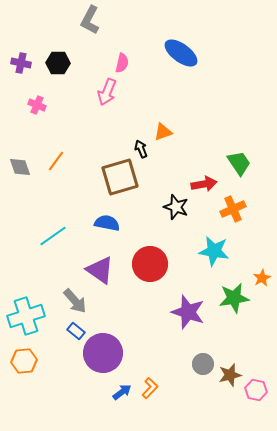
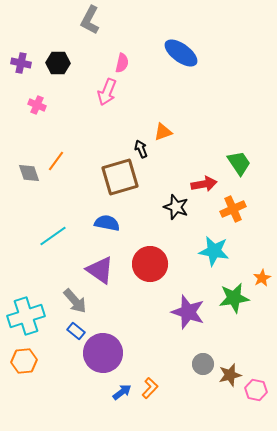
gray diamond: moved 9 px right, 6 px down
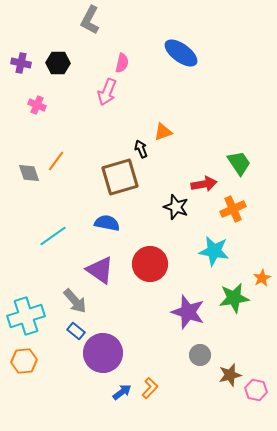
gray circle: moved 3 px left, 9 px up
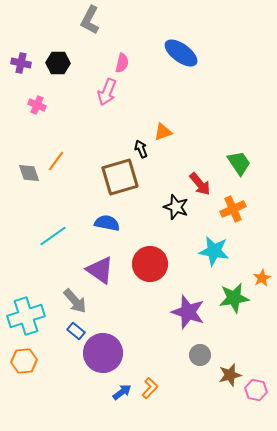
red arrow: moved 4 px left; rotated 60 degrees clockwise
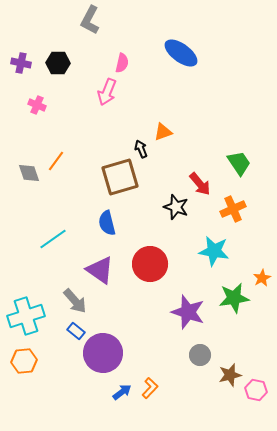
blue semicircle: rotated 115 degrees counterclockwise
cyan line: moved 3 px down
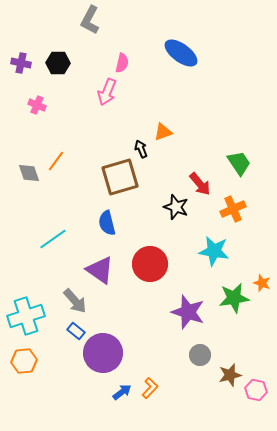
orange star: moved 5 px down; rotated 24 degrees counterclockwise
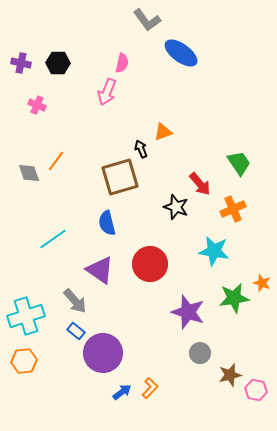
gray L-shape: moved 57 px right; rotated 64 degrees counterclockwise
gray circle: moved 2 px up
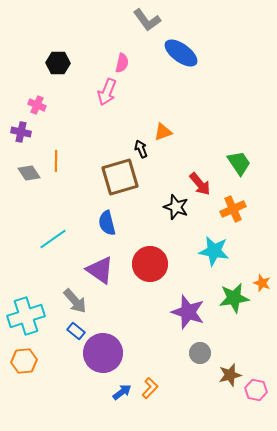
purple cross: moved 69 px down
orange line: rotated 35 degrees counterclockwise
gray diamond: rotated 15 degrees counterclockwise
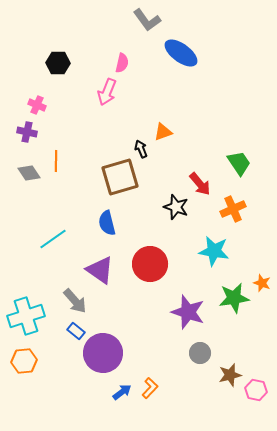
purple cross: moved 6 px right
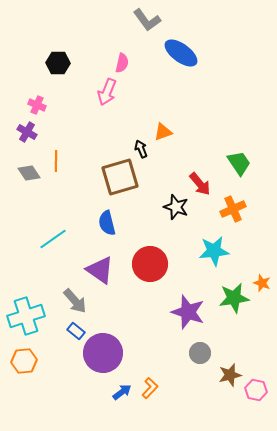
purple cross: rotated 18 degrees clockwise
cyan star: rotated 16 degrees counterclockwise
